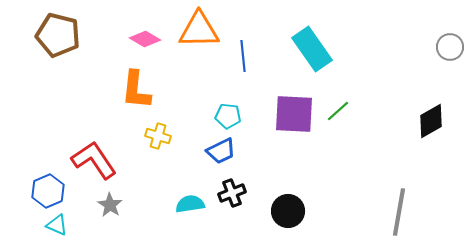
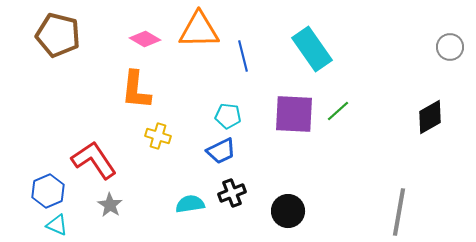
blue line: rotated 8 degrees counterclockwise
black diamond: moved 1 px left, 4 px up
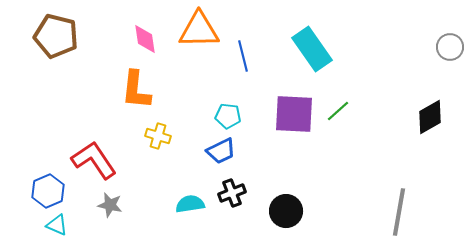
brown pentagon: moved 2 px left, 1 px down
pink diamond: rotated 52 degrees clockwise
gray star: rotated 20 degrees counterclockwise
black circle: moved 2 px left
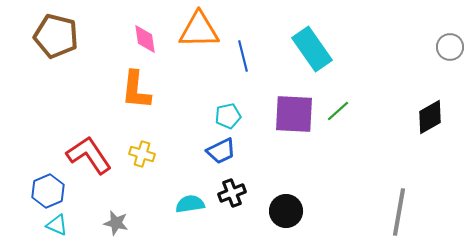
cyan pentagon: rotated 20 degrees counterclockwise
yellow cross: moved 16 px left, 18 px down
red L-shape: moved 5 px left, 5 px up
gray star: moved 6 px right, 18 px down
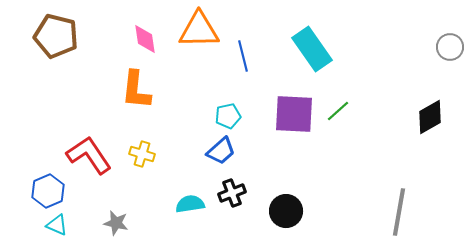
blue trapezoid: rotated 16 degrees counterclockwise
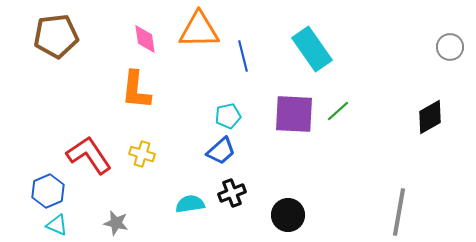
brown pentagon: rotated 21 degrees counterclockwise
black circle: moved 2 px right, 4 px down
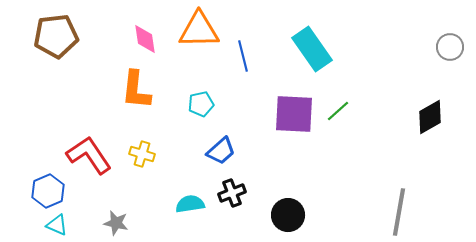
cyan pentagon: moved 27 px left, 12 px up
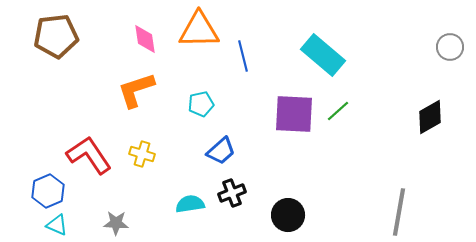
cyan rectangle: moved 11 px right, 6 px down; rotated 15 degrees counterclockwise
orange L-shape: rotated 66 degrees clockwise
gray star: rotated 10 degrees counterclockwise
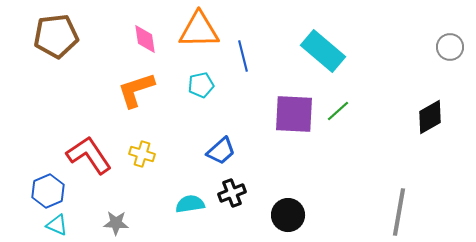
cyan rectangle: moved 4 px up
cyan pentagon: moved 19 px up
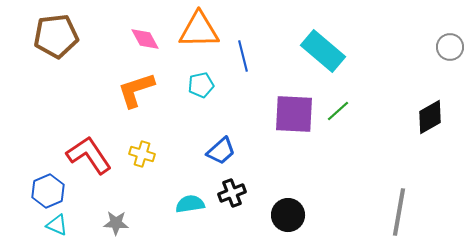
pink diamond: rotated 20 degrees counterclockwise
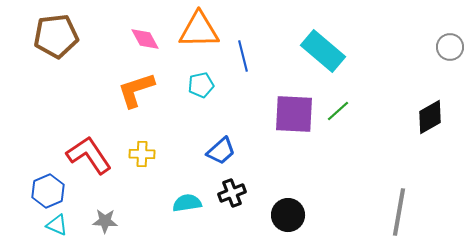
yellow cross: rotated 15 degrees counterclockwise
cyan semicircle: moved 3 px left, 1 px up
gray star: moved 11 px left, 2 px up
